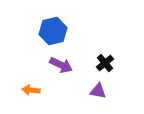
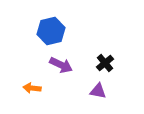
blue hexagon: moved 2 px left
orange arrow: moved 1 px right, 2 px up
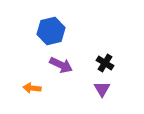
black cross: rotated 18 degrees counterclockwise
purple triangle: moved 4 px right, 2 px up; rotated 48 degrees clockwise
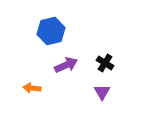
purple arrow: moved 5 px right; rotated 50 degrees counterclockwise
purple triangle: moved 3 px down
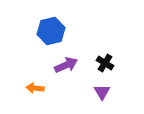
orange arrow: moved 3 px right
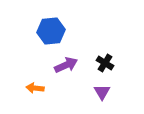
blue hexagon: rotated 8 degrees clockwise
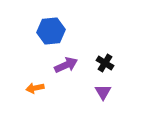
orange arrow: rotated 18 degrees counterclockwise
purple triangle: moved 1 px right
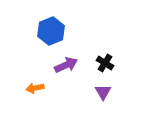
blue hexagon: rotated 16 degrees counterclockwise
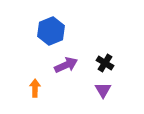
orange arrow: rotated 102 degrees clockwise
purple triangle: moved 2 px up
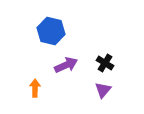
blue hexagon: rotated 24 degrees counterclockwise
purple triangle: rotated 12 degrees clockwise
